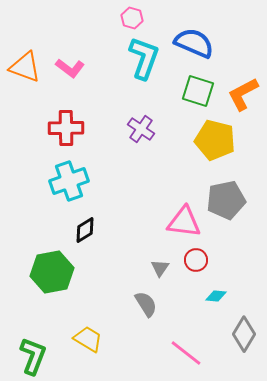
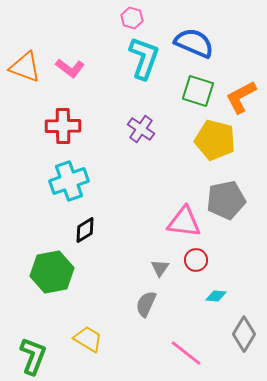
orange L-shape: moved 2 px left, 3 px down
red cross: moved 3 px left, 2 px up
gray semicircle: rotated 124 degrees counterclockwise
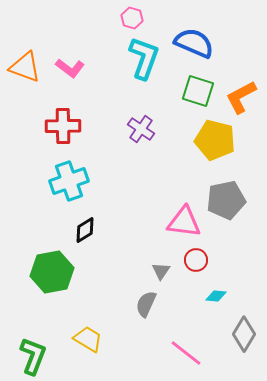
gray triangle: moved 1 px right, 3 px down
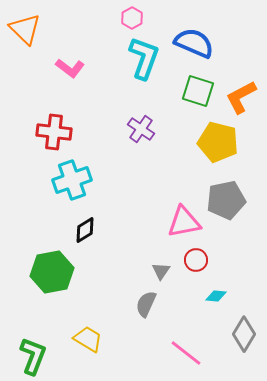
pink hexagon: rotated 15 degrees clockwise
orange triangle: moved 38 px up; rotated 24 degrees clockwise
red cross: moved 9 px left, 6 px down; rotated 8 degrees clockwise
yellow pentagon: moved 3 px right, 2 px down
cyan cross: moved 3 px right, 1 px up
pink triangle: rotated 18 degrees counterclockwise
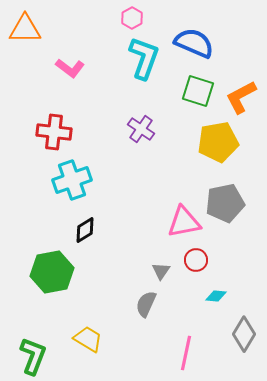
orange triangle: rotated 44 degrees counterclockwise
yellow pentagon: rotated 24 degrees counterclockwise
gray pentagon: moved 1 px left, 3 px down
pink line: rotated 64 degrees clockwise
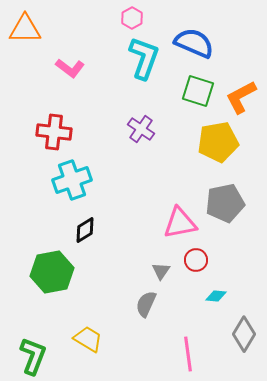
pink triangle: moved 4 px left, 1 px down
pink line: moved 2 px right, 1 px down; rotated 20 degrees counterclockwise
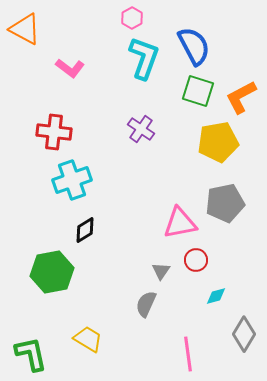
orange triangle: rotated 28 degrees clockwise
blue semicircle: moved 3 px down; rotated 39 degrees clockwise
cyan diamond: rotated 20 degrees counterclockwise
green L-shape: moved 2 px left, 2 px up; rotated 33 degrees counterclockwise
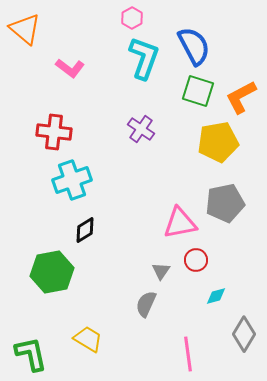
orange triangle: rotated 12 degrees clockwise
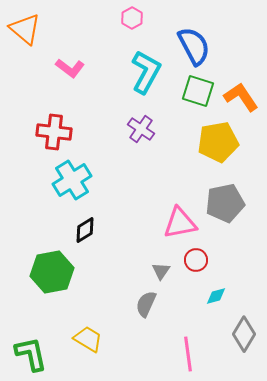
cyan L-shape: moved 2 px right, 14 px down; rotated 9 degrees clockwise
orange L-shape: rotated 84 degrees clockwise
cyan cross: rotated 12 degrees counterclockwise
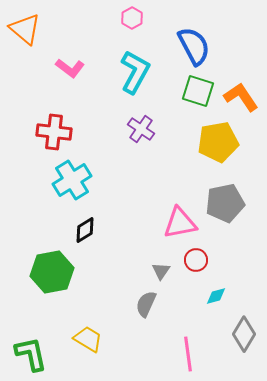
cyan L-shape: moved 11 px left
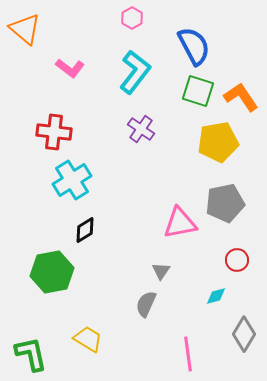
cyan L-shape: rotated 9 degrees clockwise
red circle: moved 41 px right
